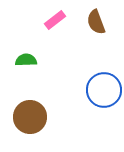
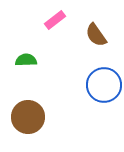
brown semicircle: moved 13 px down; rotated 15 degrees counterclockwise
blue circle: moved 5 px up
brown circle: moved 2 px left
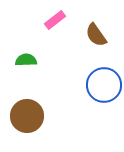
brown circle: moved 1 px left, 1 px up
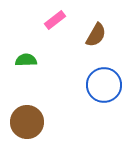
brown semicircle: rotated 115 degrees counterclockwise
brown circle: moved 6 px down
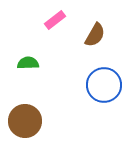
brown semicircle: moved 1 px left
green semicircle: moved 2 px right, 3 px down
brown circle: moved 2 px left, 1 px up
